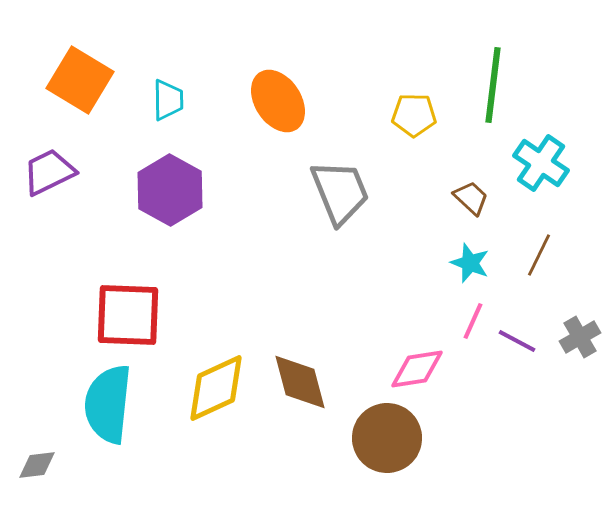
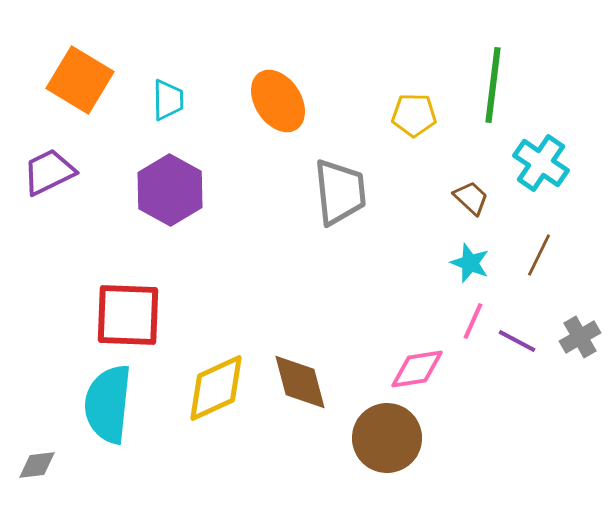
gray trapezoid: rotated 16 degrees clockwise
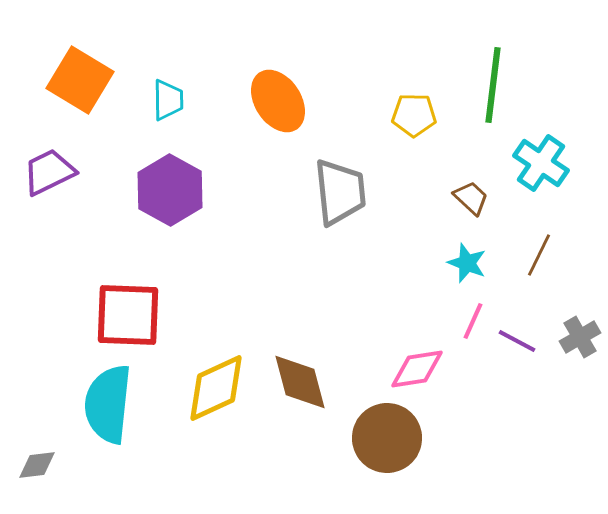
cyan star: moved 3 px left
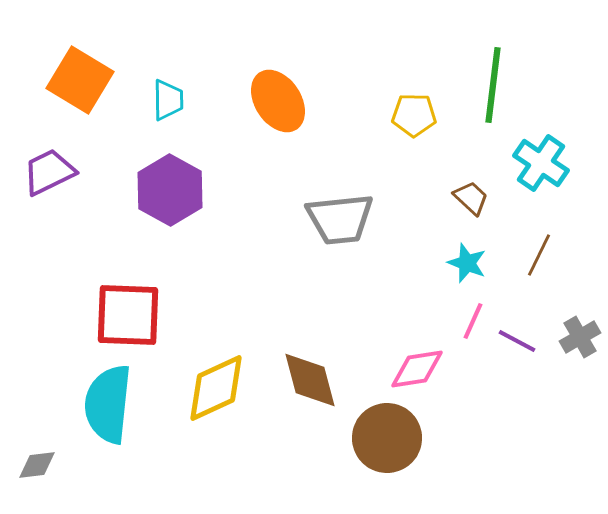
gray trapezoid: moved 27 px down; rotated 90 degrees clockwise
brown diamond: moved 10 px right, 2 px up
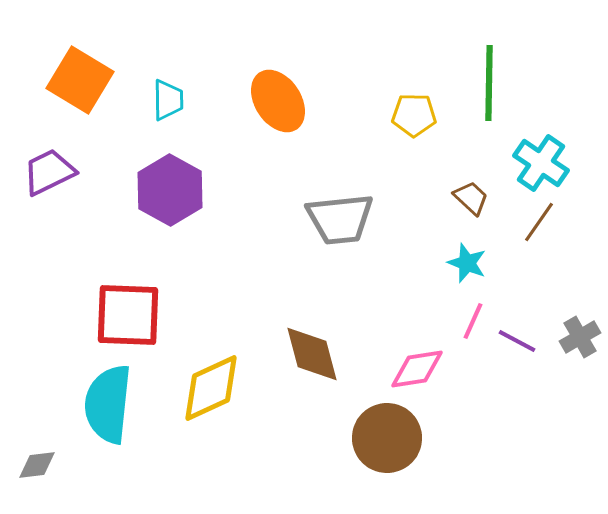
green line: moved 4 px left, 2 px up; rotated 6 degrees counterclockwise
brown line: moved 33 px up; rotated 9 degrees clockwise
brown diamond: moved 2 px right, 26 px up
yellow diamond: moved 5 px left
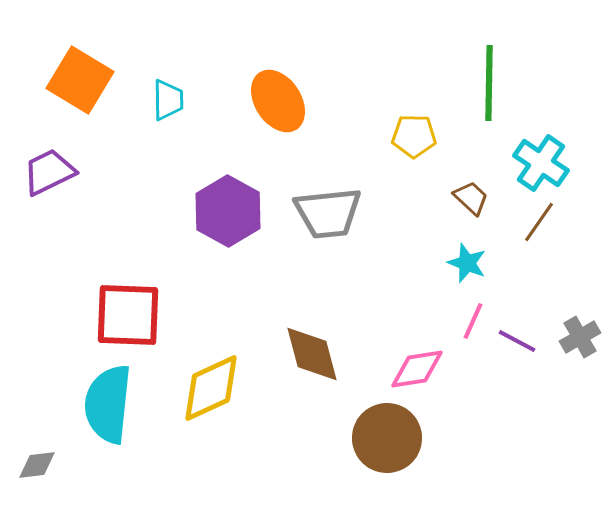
yellow pentagon: moved 21 px down
purple hexagon: moved 58 px right, 21 px down
gray trapezoid: moved 12 px left, 6 px up
